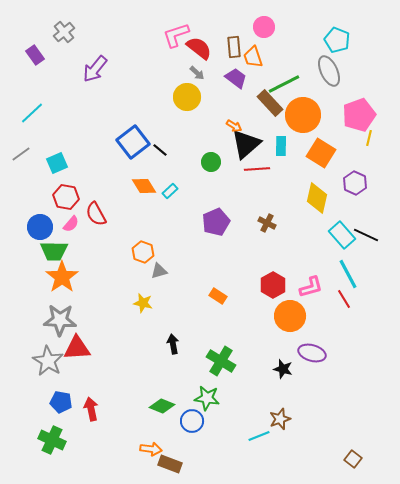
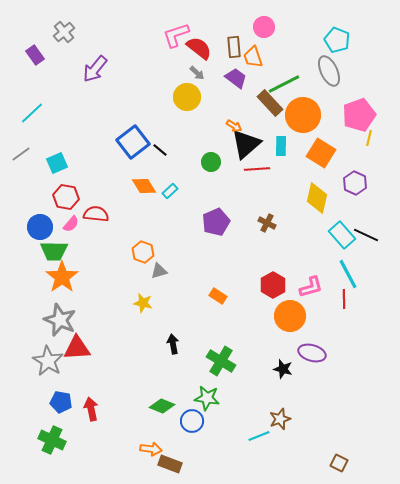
red semicircle at (96, 214): rotated 125 degrees clockwise
red line at (344, 299): rotated 30 degrees clockwise
gray star at (60, 320): rotated 20 degrees clockwise
brown square at (353, 459): moved 14 px left, 4 px down; rotated 12 degrees counterclockwise
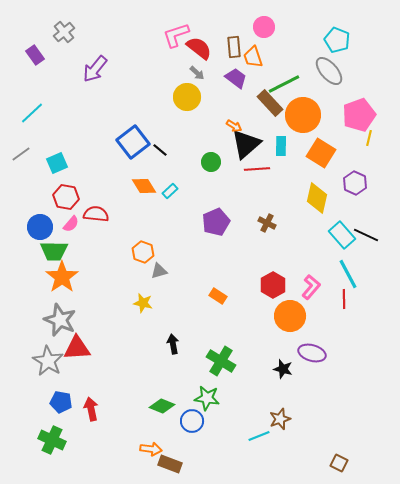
gray ellipse at (329, 71): rotated 16 degrees counterclockwise
pink L-shape at (311, 287): rotated 35 degrees counterclockwise
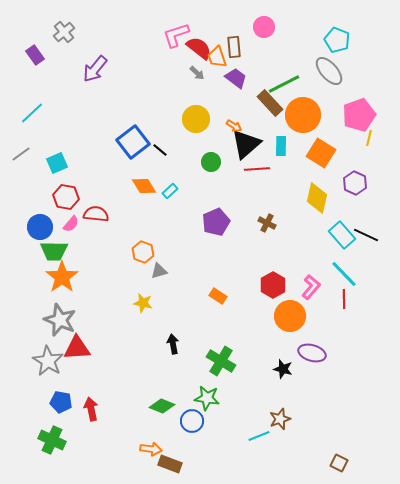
orange trapezoid at (253, 57): moved 36 px left
yellow circle at (187, 97): moved 9 px right, 22 px down
cyan line at (348, 274): moved 4 px left; rotated 16 degrees counterclockwise
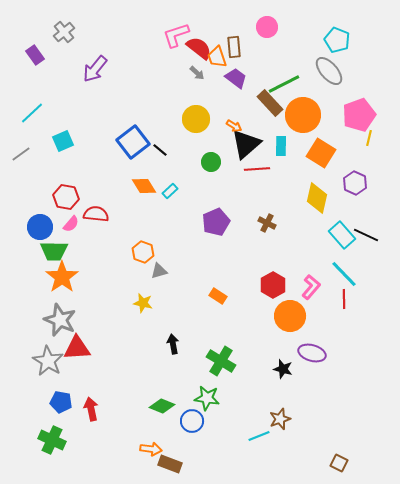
pink circle at (264, 27): moved 3 px right
cyan square at (57, 163): moved 6 px right, 22 px up
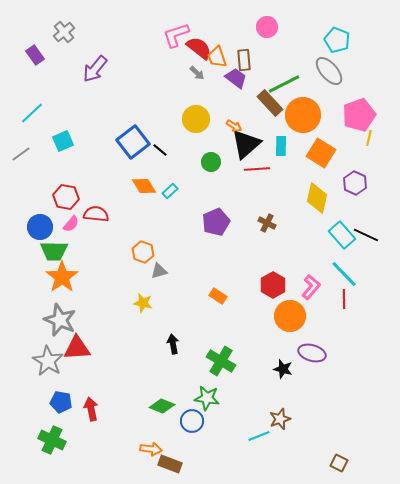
brown rectangle at (234, 47): moved 10 px right, 13 px down
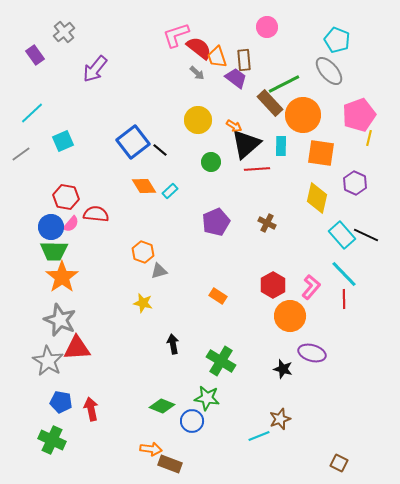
yellow circle at (196, 119): moved 2 px right, 1 px down
orange square at (321, 153): rotated 24 degrees counterclockwise
blue circle at (40, 227): moved 11 px right
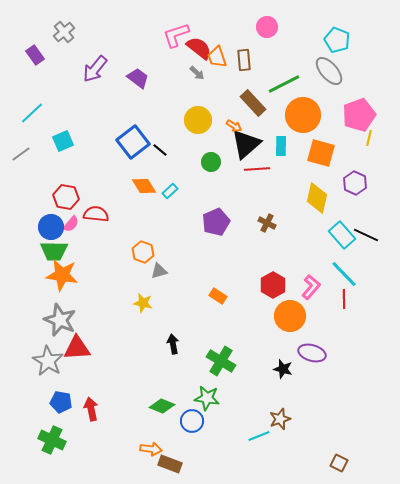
purple trapezoid at (236, 78): moved 98 px left
brown rectangle at (270, 103): moved 17 px left
orange square at (321, 153): rotated 8 degrees clockwise
orange star at (62, 277): moved 2 px up; rotated 28 degrees counterclockwise
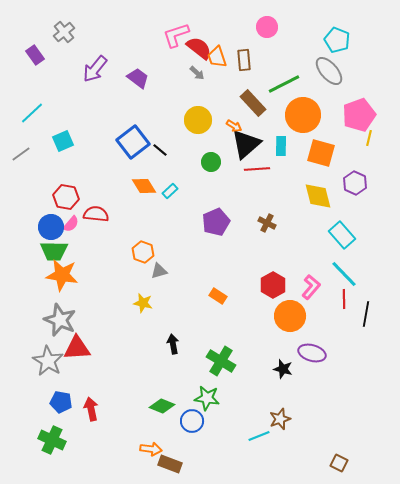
yellow diamond at (317, 198): moved 1 px right, 2 px up; rotated 28 degrees counterclockwise
black line at (366, 235): moved 79 px down; rotated 75 degrees clockwise
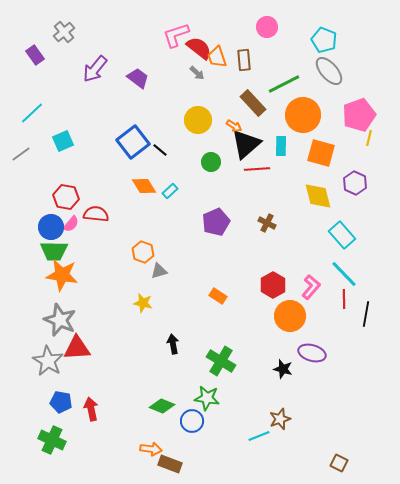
cyan pentagon at (337, 40): moved 13 px left
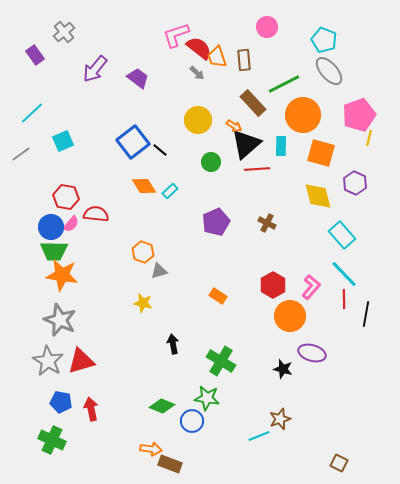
red triangle at (77, 348): moved 4 px right, 13 px down; rotated 12 degrees counterclockwise
